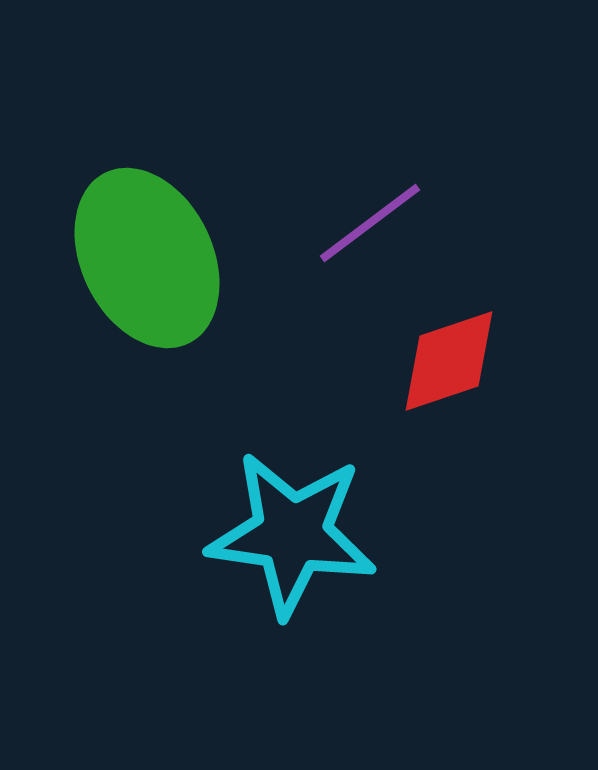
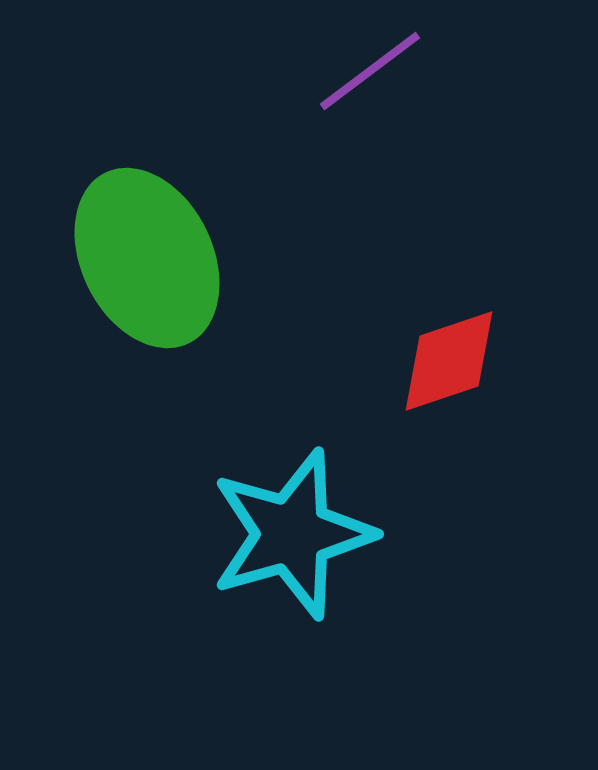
purple line: moved 152 px up
cyan star: rotated 24 degrees counterclockwise
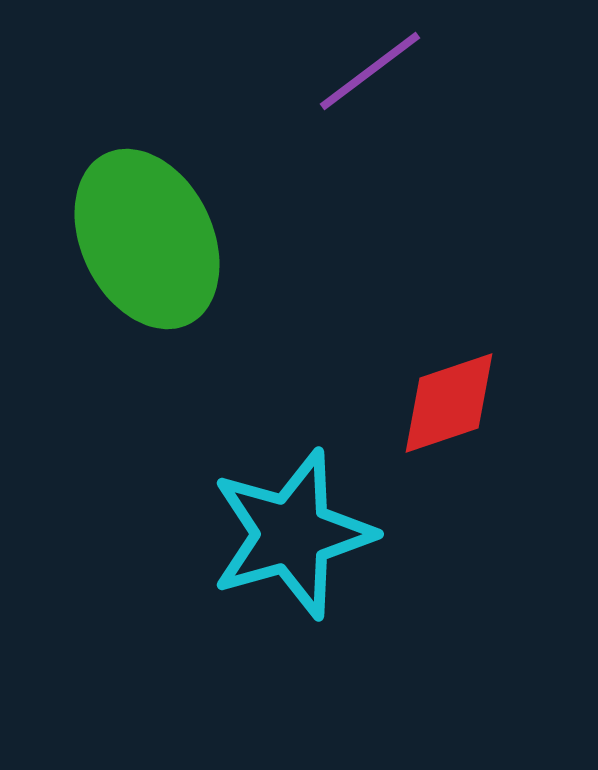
green ellipse: moved 19 px up
red diamond: moved 42 px down
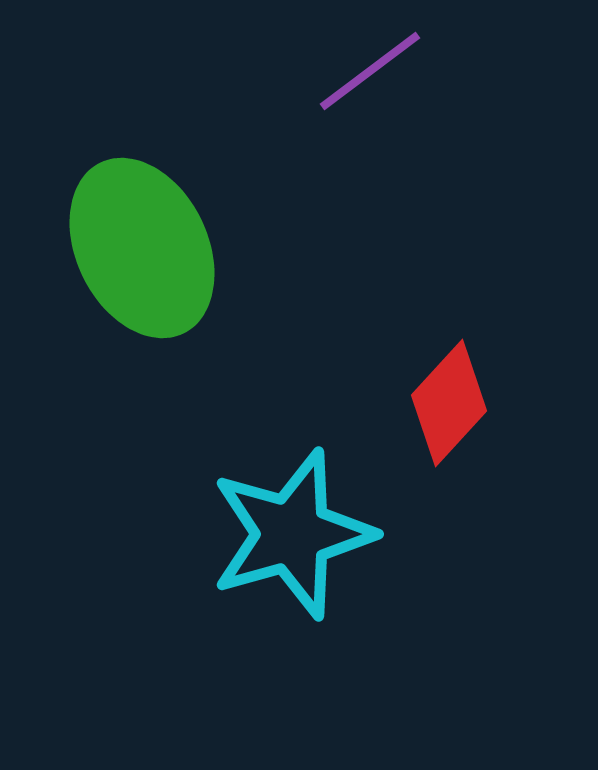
green ellipse: moved 5 px left, 9 px down
red diamond: rotated 29 degrees counterclockwise
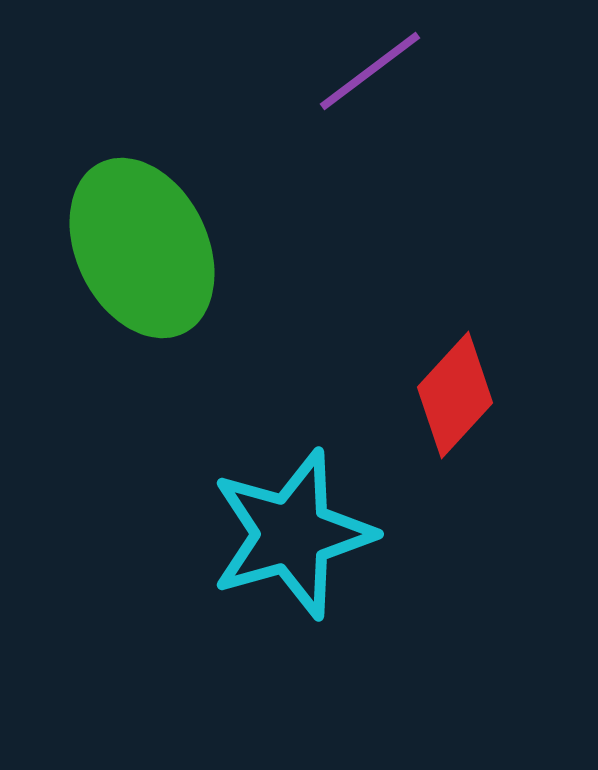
red diamond: moved 6 px right, 8 px up
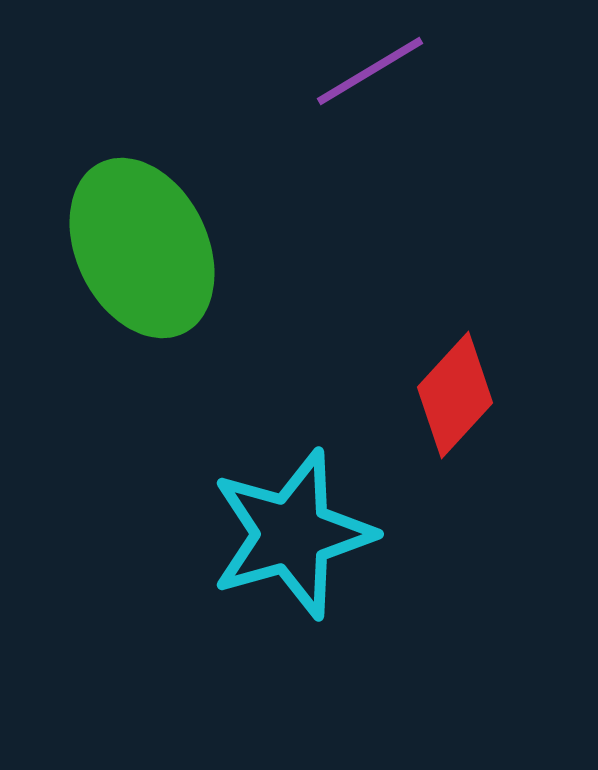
purple line: rotated 6 degrees clockwise
